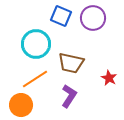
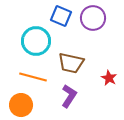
cyan circle: moved 3 px up
orange line: moved 2 px left, 2 px up; rotated 48 degrees clockwise
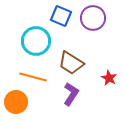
brown trapezoid: rotated 20 degrees clockwise
purple L-shape: moved 2 px right, 2 px up
orange circle: moved 5 px left, 3 px up
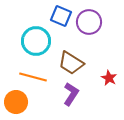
purple circle: moved 4 px left, 4 px down
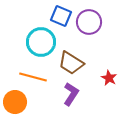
cyan circle: moved 5 px right, 1 px down
orange circle: moved 1 px left
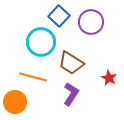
blue square: moved 2 px left; rotated 20 degrees clockwise
purple circle: moved 2 px right
